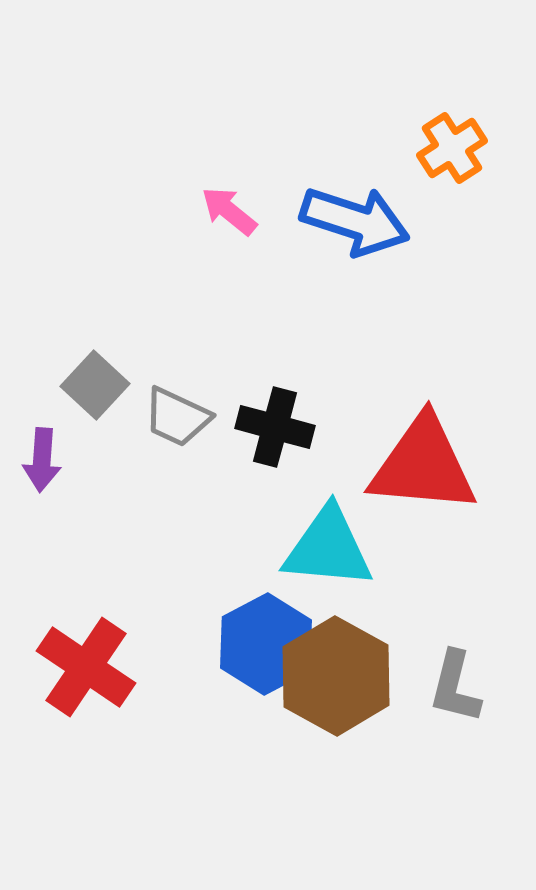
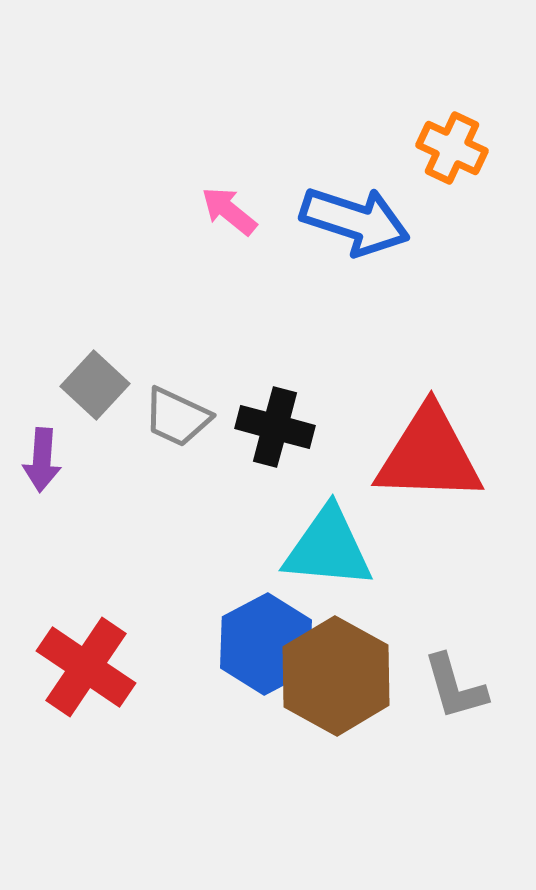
orange cross: rotated 32 degrees counterclockwise
red triangle: moved 6 px right, 10 px up; rotated 3 degrees counterclockwise
gray L-shape: rotated 30 degrees counterclockwise
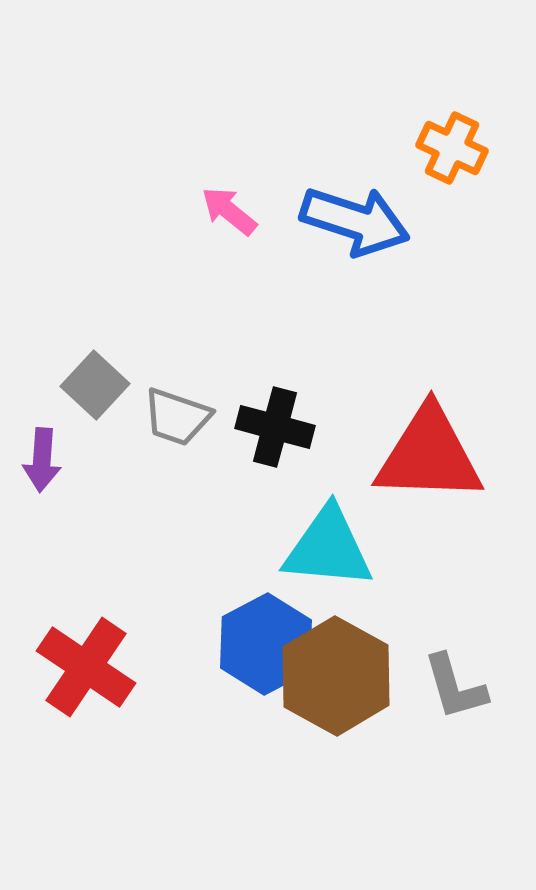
gray trapezoid: rotated 6 degrees counterclockwise
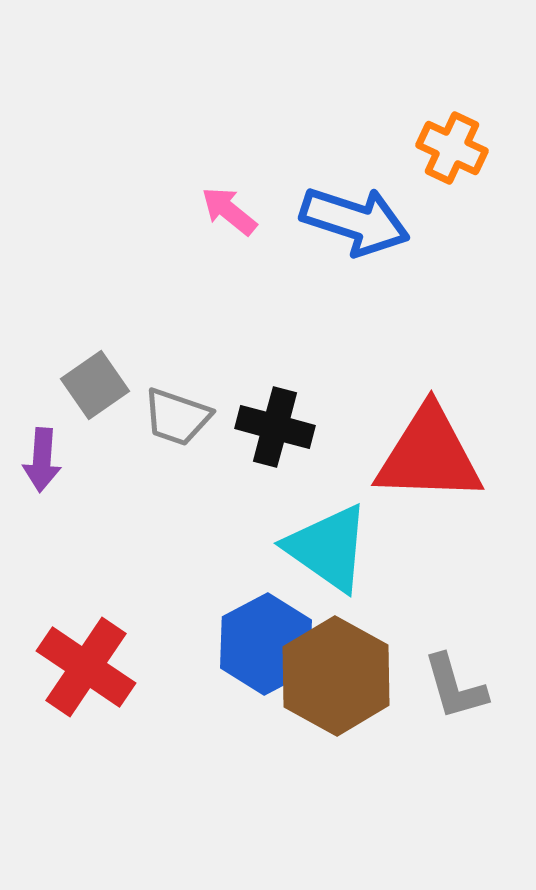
gray square: rotated 12 degrees clockwise
cyan triangle: rotated 30 degrees clockwise
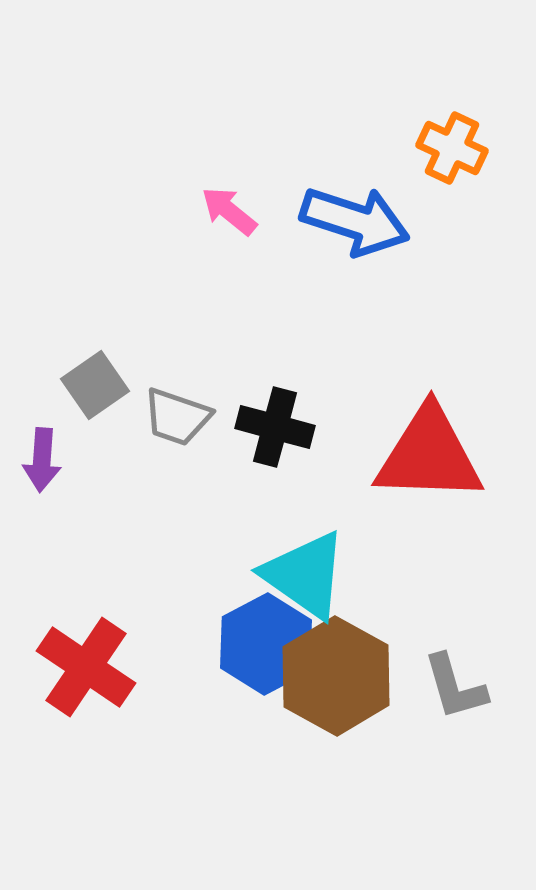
cyan triangle: moved 23 px left, 27 px down
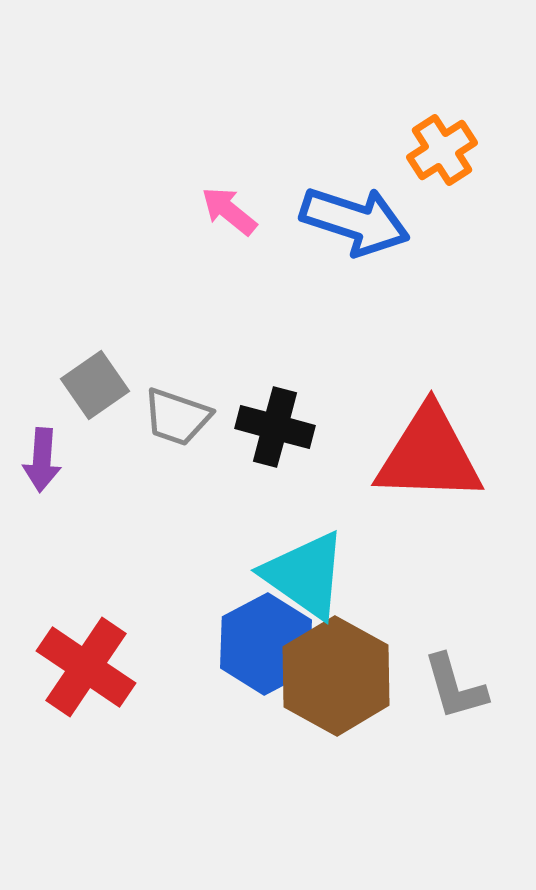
orange cross: moved 10 px left, 2 px down; rotated 32 degrees clockwise
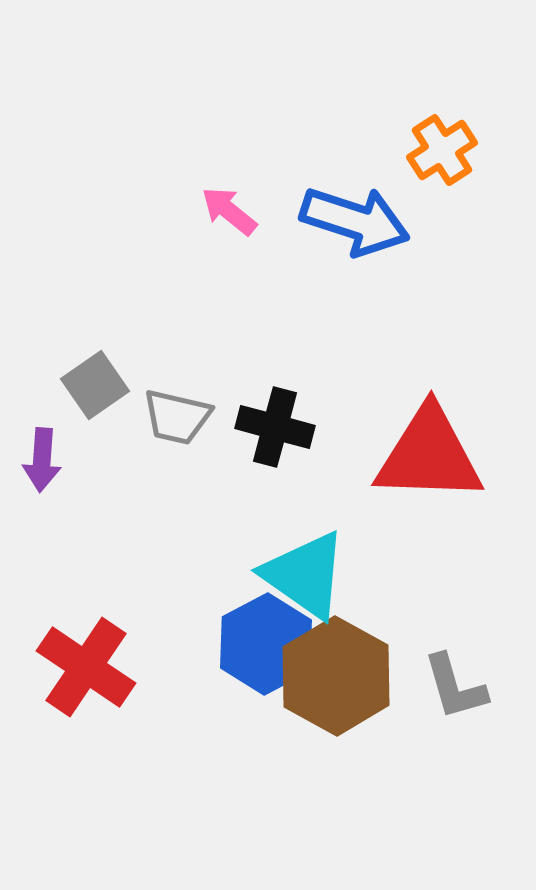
gray trapezoid: rotated 6 degrees counterclockwise
